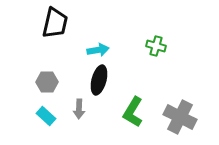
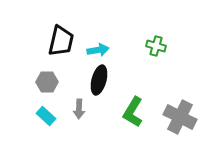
black trapezoid: moved 6 px right, 18 px down
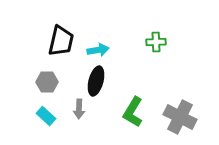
green cross: moved 4 px up; rotated 18 degrees counterclockwise
black ellipse: moved 3 px left, 1 px down
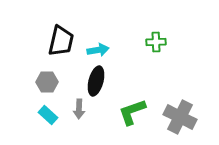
green L-shape: moved 1 px left; rotated 40 degrees clockwise
cyan rectangle: moved 2 px right, 1 px up
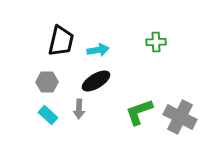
black ellipse: rotated 44 degrees clockwise
green L-shape: moved 7 px right
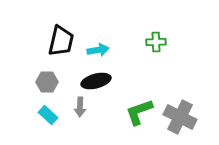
black ellipse: rotated 16 degrees clockwise
gray arrow: moved 1 px right, 2 px up
